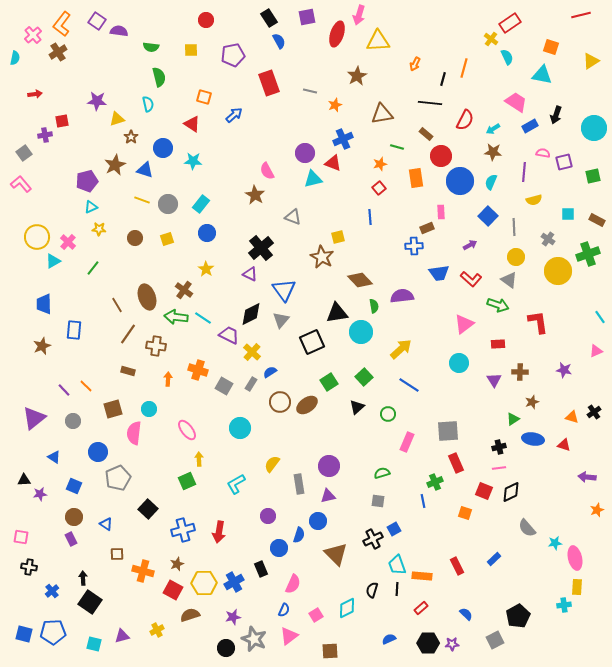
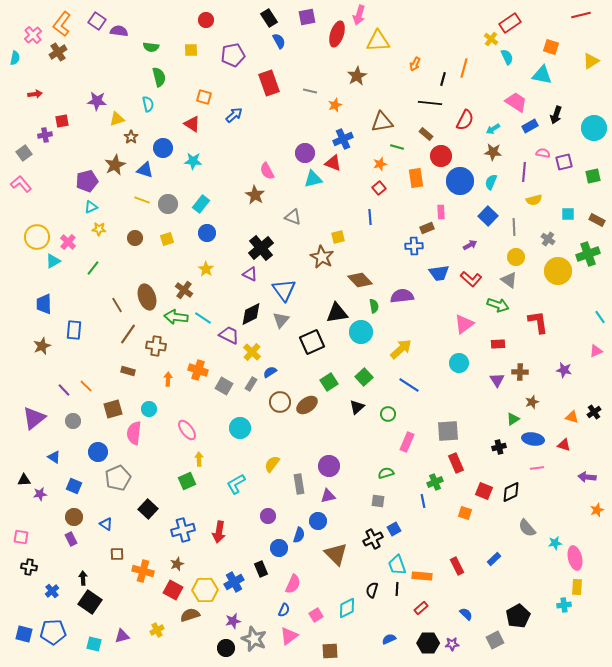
brown triangle at (382, 114): moved 8 px down
purple triangle at (494, 380): moved 3 px right
pink line at (499, 468): moved 38 px right
green semicircle at (382, 473): moved 4 px right
yellow hexagon at (204, 583): moved 1 px right, 7 px down
purple star at (233, 617): moved 4 px down
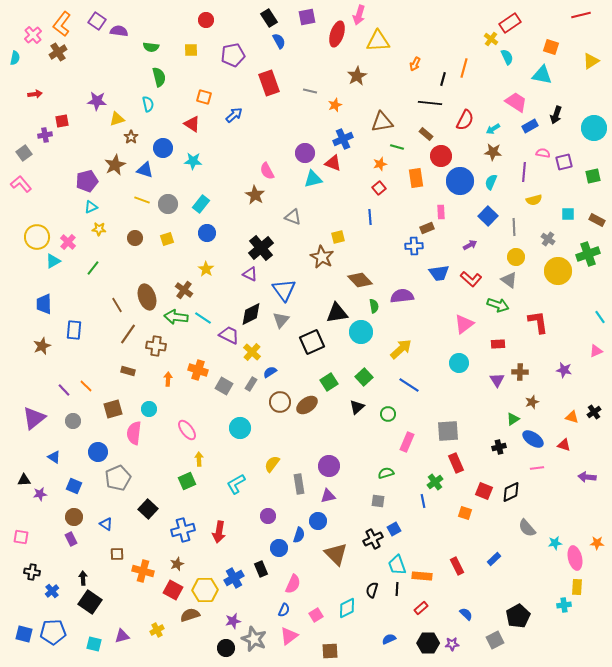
blue ellipse at (533, 439): rotated 25 degrees clockwise
green cross at (435, 482): rotated 14 degrees counterclockwise
orange star at (597, 510): moved 33 px down; rotated 24 degrees clockwise
black cross at (29, 567): moved 3 px right, 5 px down
blue cross at (234, 582): moved 4 px up
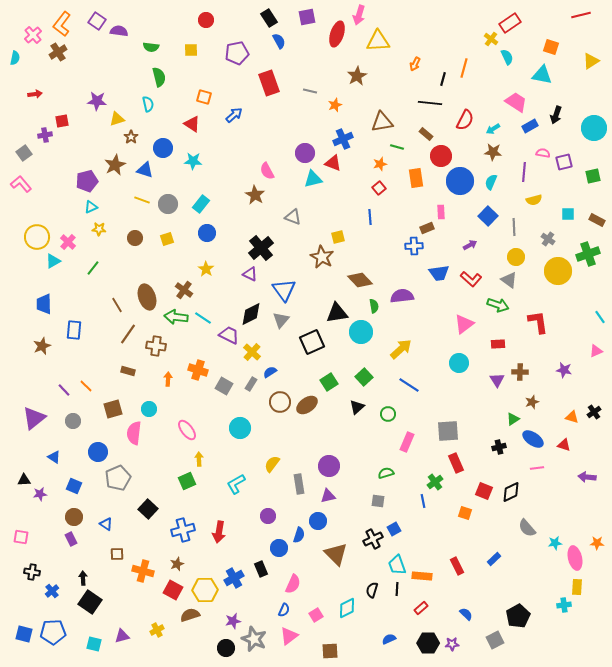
purple pentagon at (233, 55): moved 4 px right, 2 px up
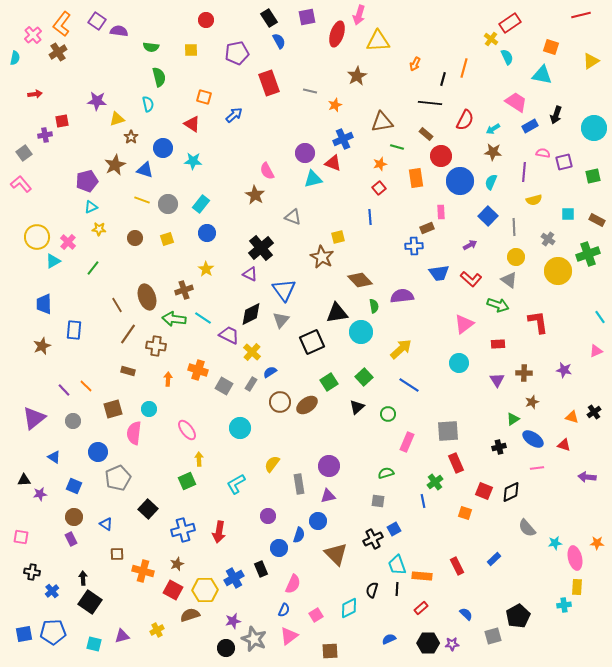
brown cross at (184, 290): rotated 36 degrees clockwise
green arrow at (176, 317): moved 2 px left, 2 px down
brown cross at (520, 372): moved 4 px right, 1 px down
cyan diamond at (347, 608): moved 2 px right
blue square at (24, 634): rotated 24 degrees counterclockwise
gray square at (495, 640): moved 2 px left, 4 px up; rotated 12 degrees clockwise
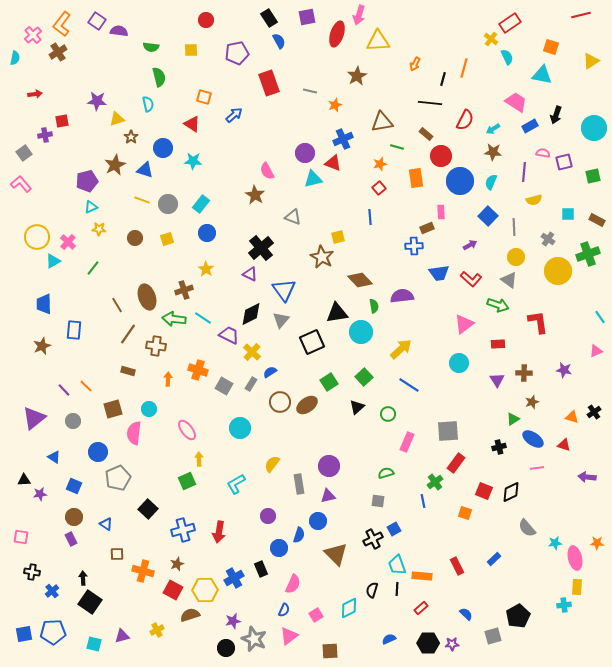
red rectangle at (456, 463): rotated 60 degrees clockwise
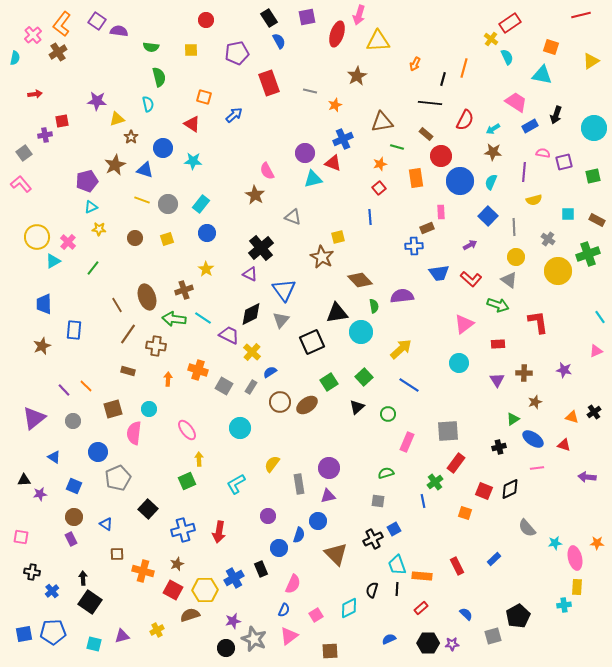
gray rectangle at (251, 384): moved 3 px down
brown star at (532, 402): moved 3 px right
purple circle at (329, 466): moved 2 px down
black diamond at (511, 492): moved 1 px left, 3 px up
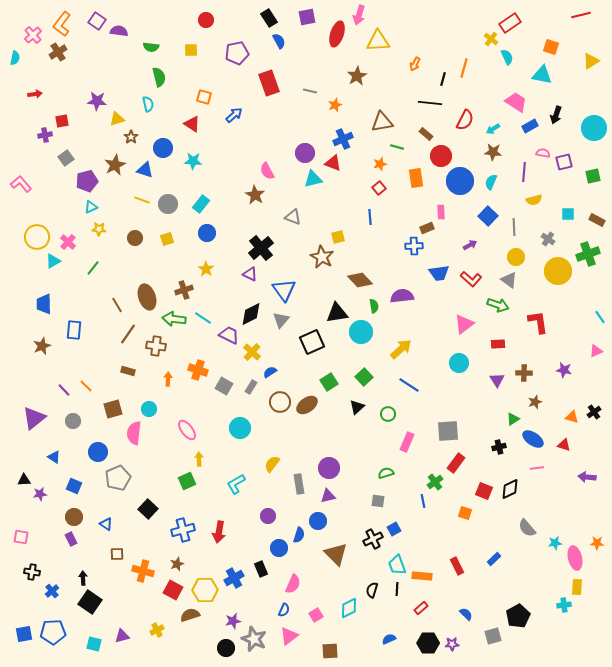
gray square at (24, 153): moved 42 px right, 5 px down
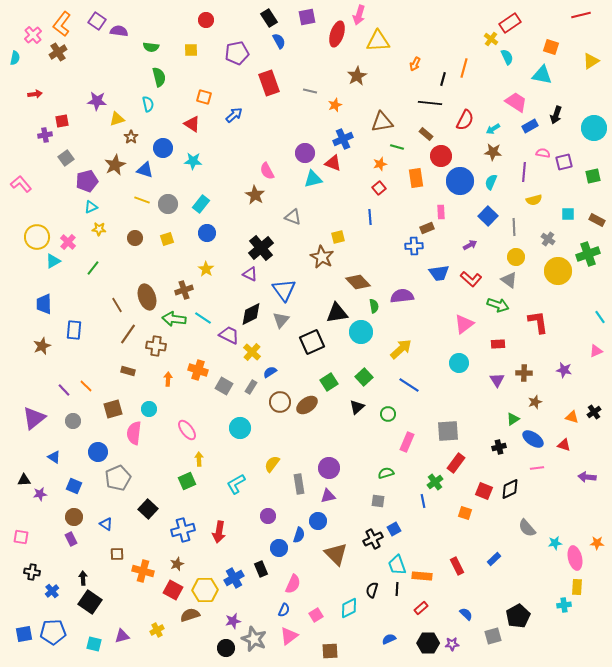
brown diamond at (360, 280): moved 2 px left, 2 px down
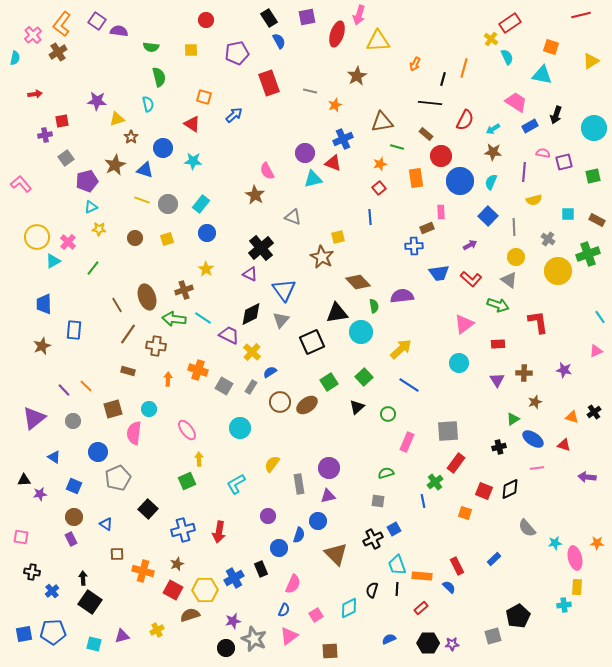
blue semicircle at (466, 614): moved 17 px left, 27 px up
